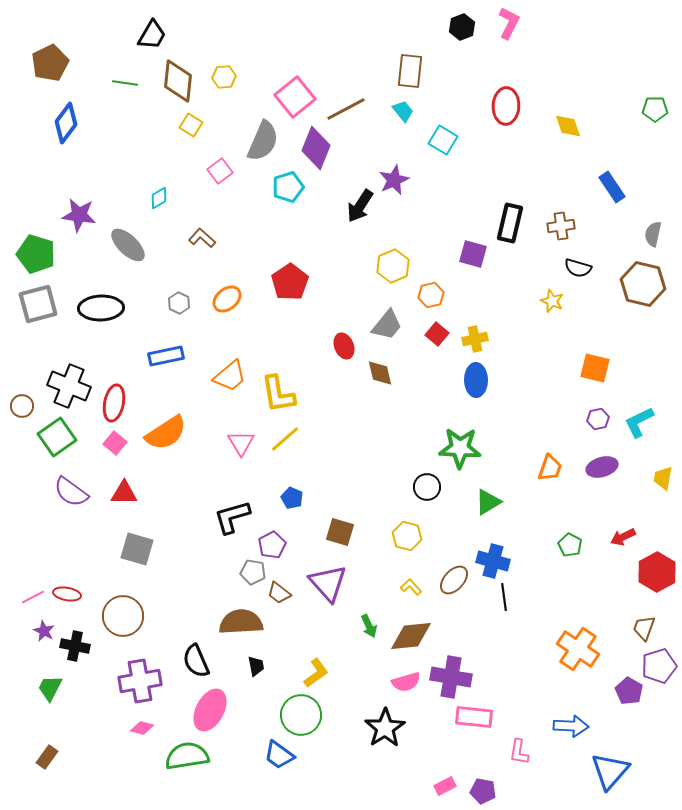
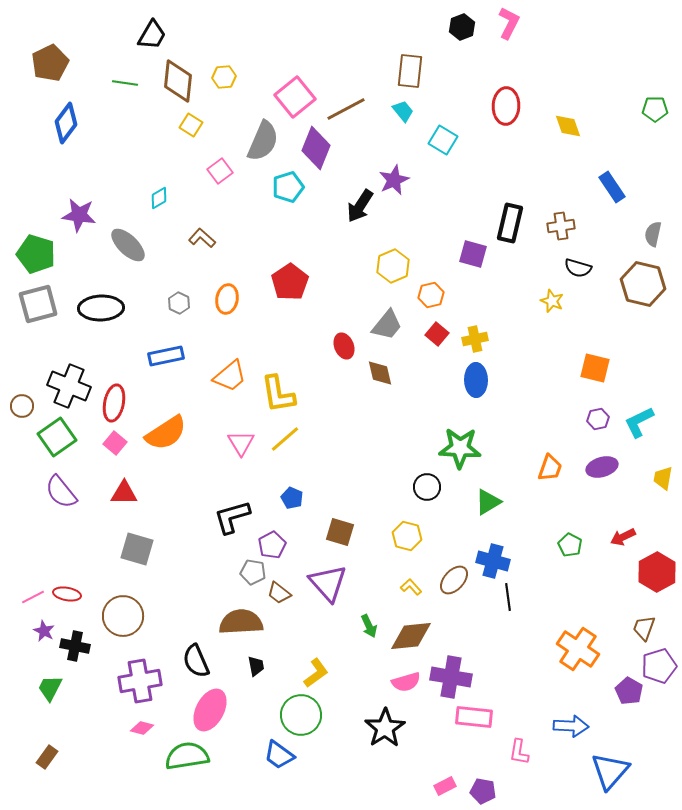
orange ellipse at (227, 299): rotated 40 degrees counterclockwise
purple semicircle at (71, 492): moved 10 px left; rotated 15 degrees clockwise
black line at (504, 597): moved 4 px right
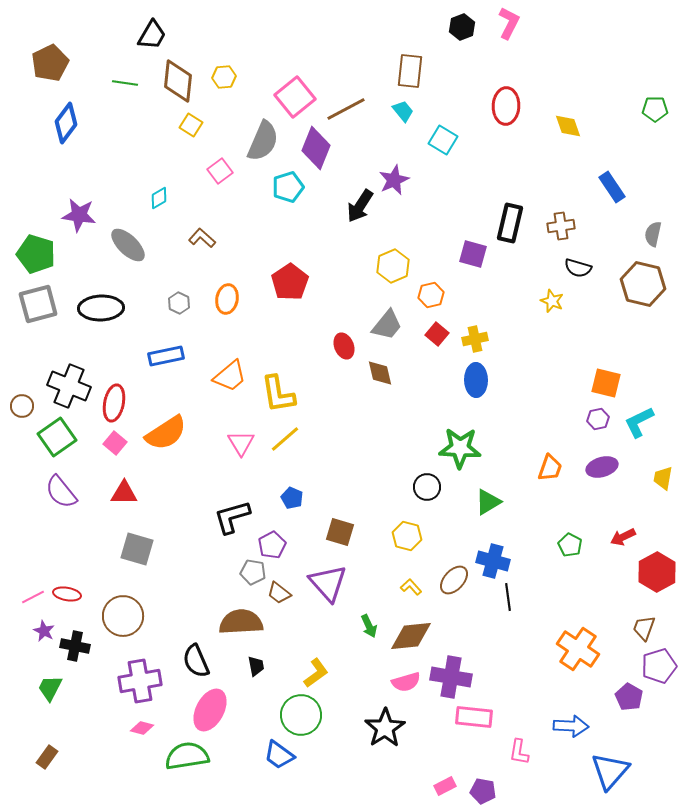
orange square at (595, 368): moved 11 px right, 15 px down
purple pentagon at (629, 691): moved 6 px down
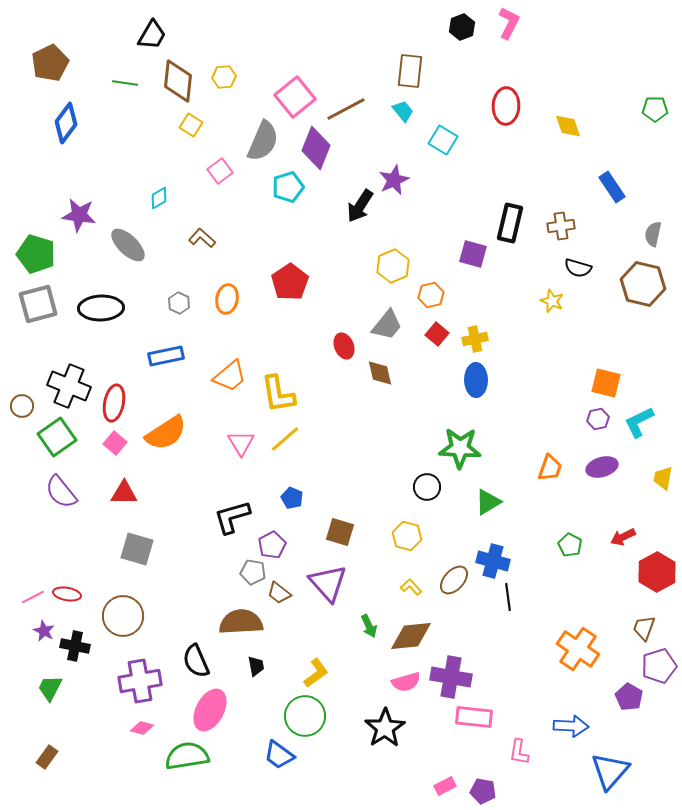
green circle at (301, 715): moved 4 px right, 1 px down
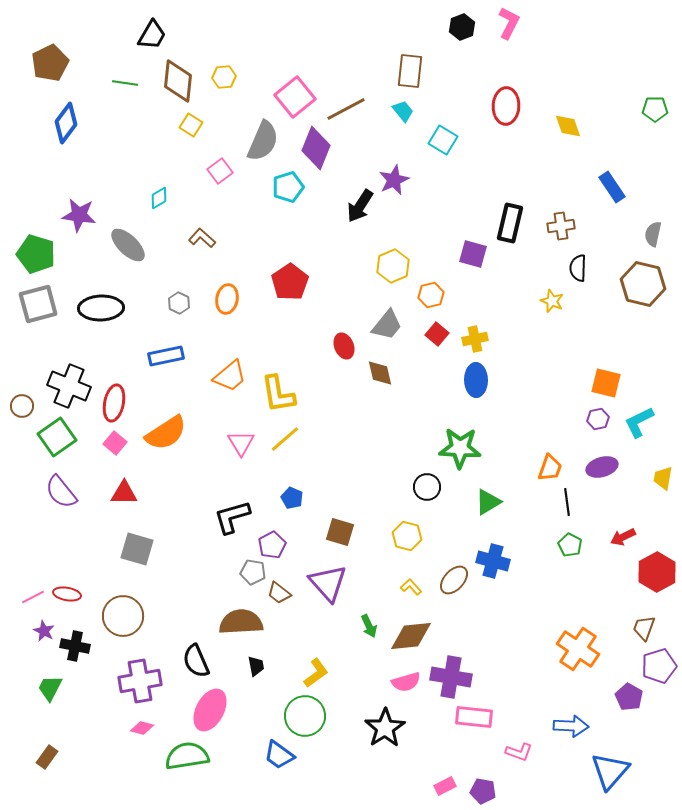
black semicircle at (578, 268): rotated 76 degrees clockwise
black line at (508, 597): moved 59 px right, 95 px up
pink L-shape at (519, 752): rotated 80 degrees counterclockwise
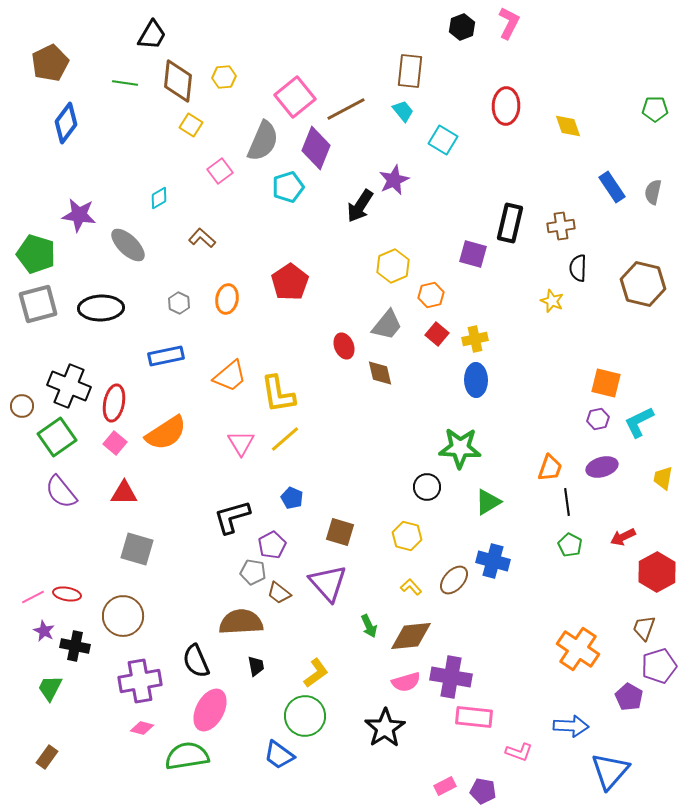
gray semicircle at (653, 234): moved 42 px up
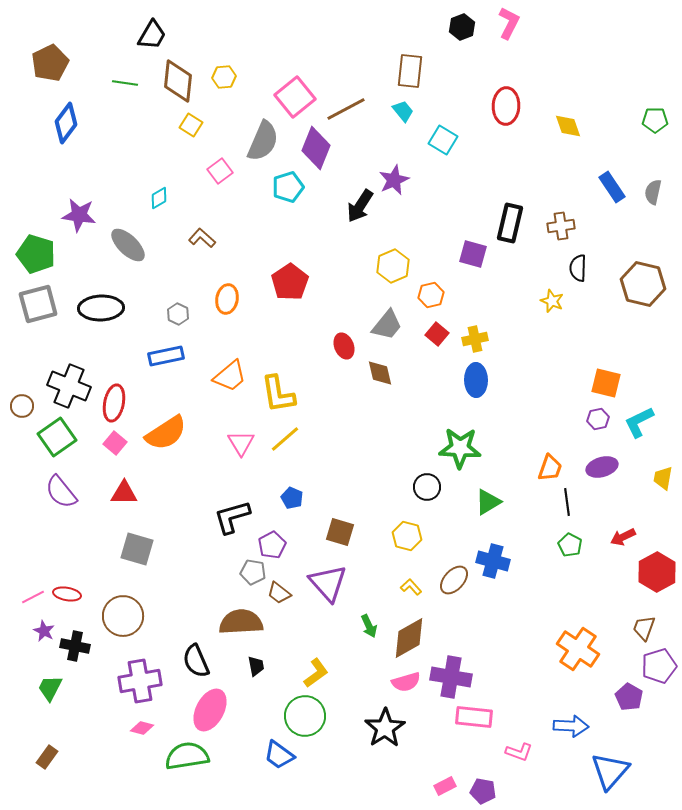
green pentagon at (655, 109): moved 11 px down
gray hexagon at (179, 303): moved 1 px left, 11 px down
brown diamond at (411, 636): moved 2 px left, 2 px down; rotated 24 degrees counterclockwise
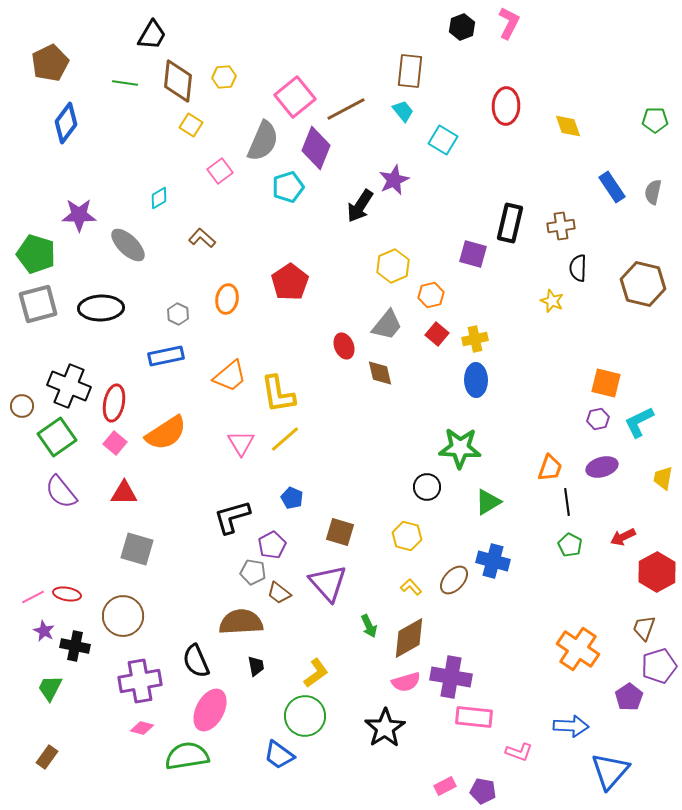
purple star at (79, 215): rotated 8 degrees counterclockwise
purple pentagon at (629, 697): rotated 8 degrees clockwise
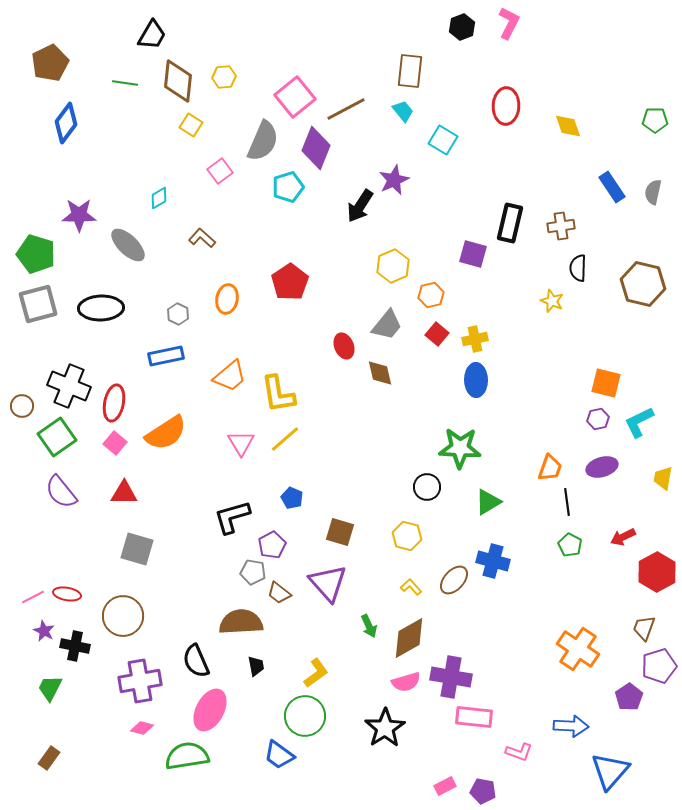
brown rectangle at (47, 757): moved 2 px right, 1 px down
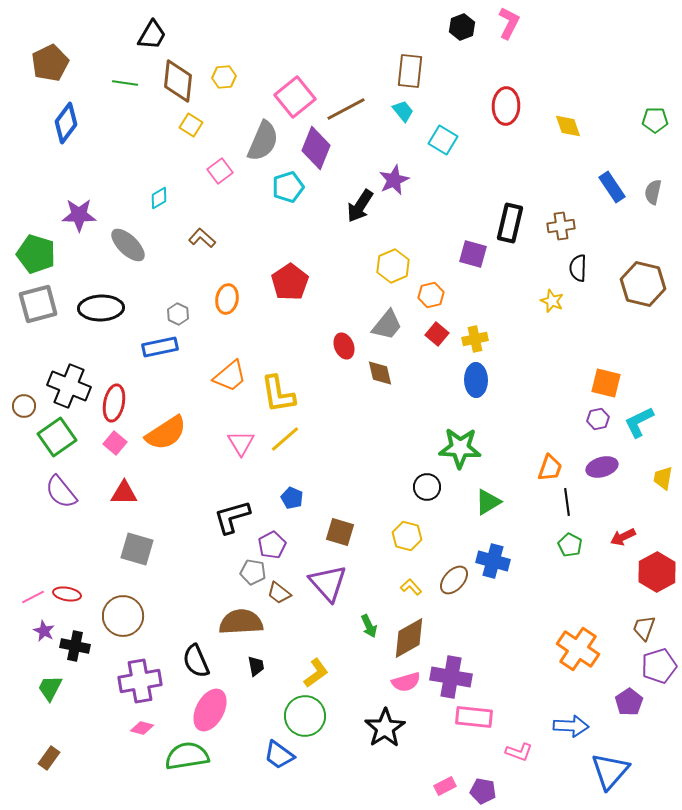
blue rectangle at (166, 356): moved 6 px left, 9 px up
brown circle at (22, 406): moved 2 px right
purple pentagon at (629, 697): moved 5 px down
